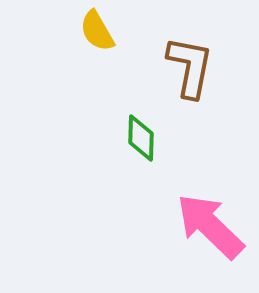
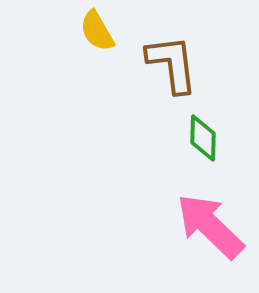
brown L-shape: moved 18 px left, 3 px up; rotated 18 degrees counterclockwise
green diamond: moved 62 px right
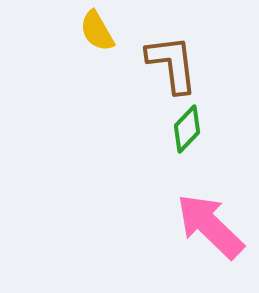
green diamond: moved 16 px left, 9 px up; rotated 42 degrees clockwise
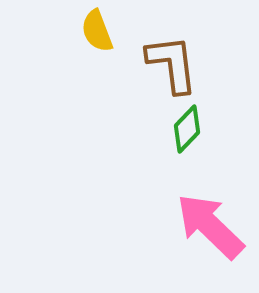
yellow semicircle: rotated 9 degrees clockwise
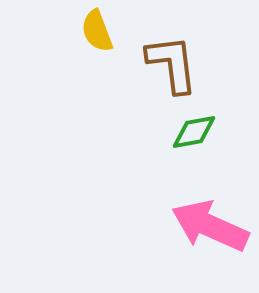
green diamond: moved 7 px right, 3 px down; rotated 36 degrees clockwise
pink arrow: rotated 20 degrees counterclockwise
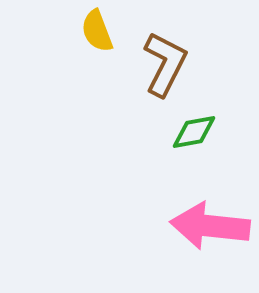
brown L-shape: moved 7 px left; rotated 34 degrees clockwise
pink arrow: rotated 18 degrees counterclockwise
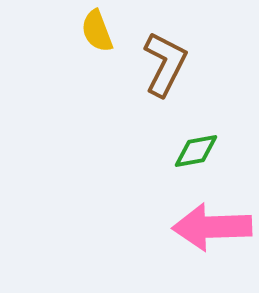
green diamond: moved 2 px right, 19 px down
pink arrow: moved 2 px right, 1 px down; rotated 8 degrees counterclockwise
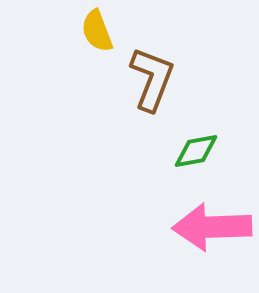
brown L-shape: moved 13 px left, 15 px down; rotated 6 degrees counterclockwise
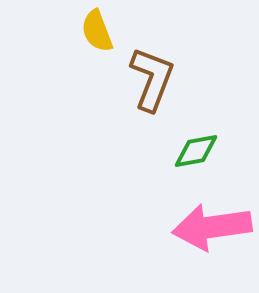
pink arrow: rotated 6 degrees counterclockwise
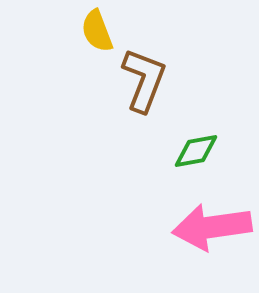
brown L-shape: moved 8 px left, 1 px down
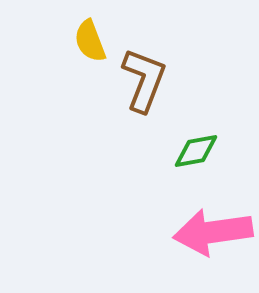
yellow semicircle: moved 7 px left, 10 px down
pink arrow: moved 1 px right, 5 px down
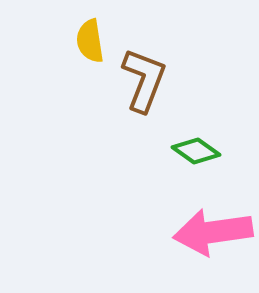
yellow semicircle: rotated 12 degrees clockwise
green diamond: rotated 45 degrees clockwise
